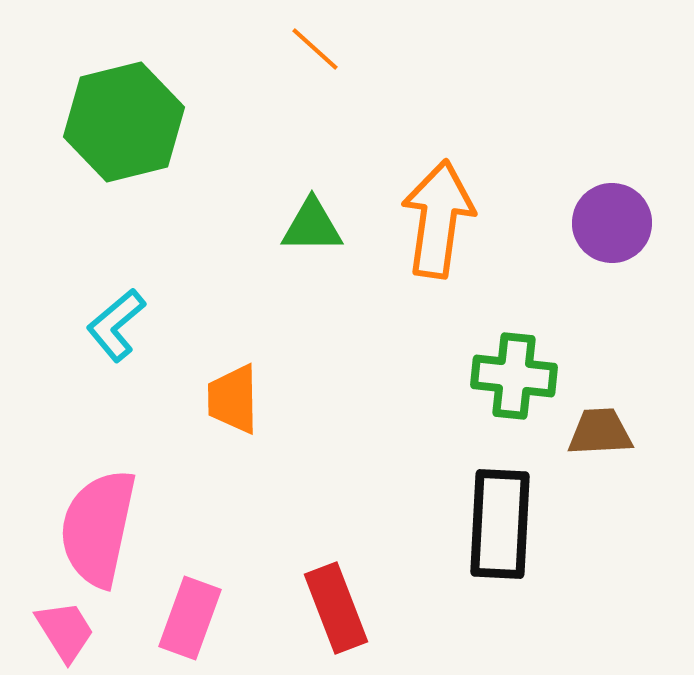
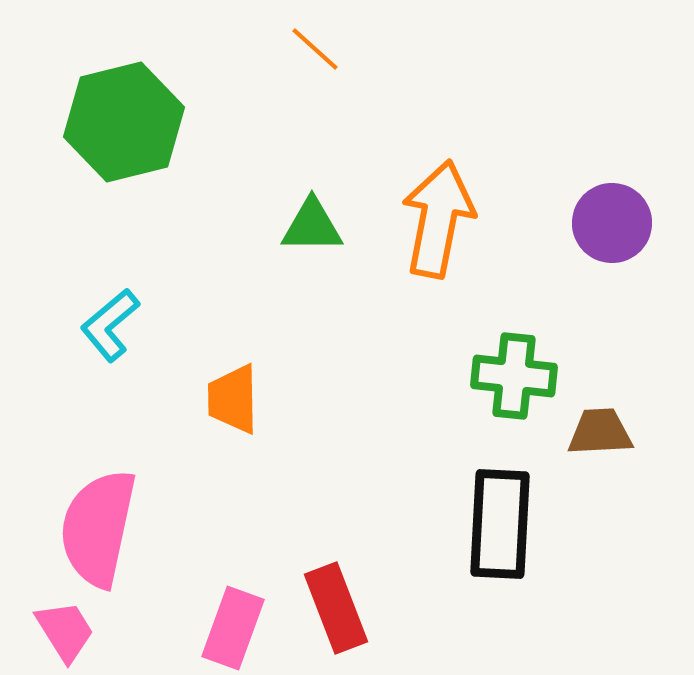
orange arrow: rotated 3 degrees clockwise
cyan L-shape: moved 6 px left
pink rectangle: moved 43 px right, 10 px down
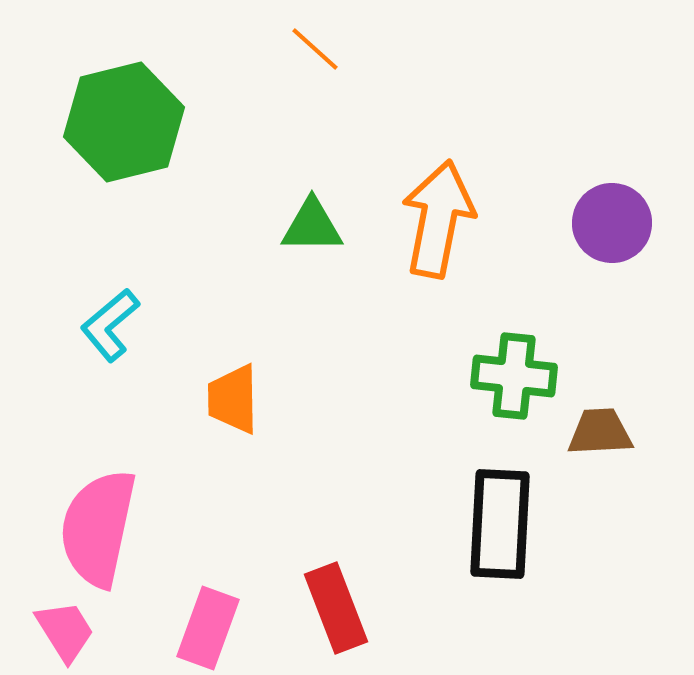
pink rectangle: moved 25 px left
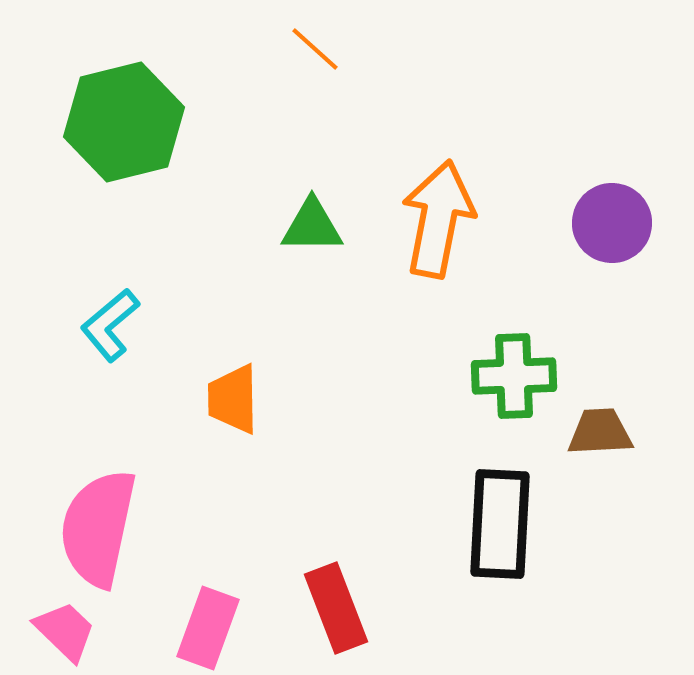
green cross: rotated 8 degrees counterclockwise
pink trapezoid: rotated 14 degrees counterclockwise
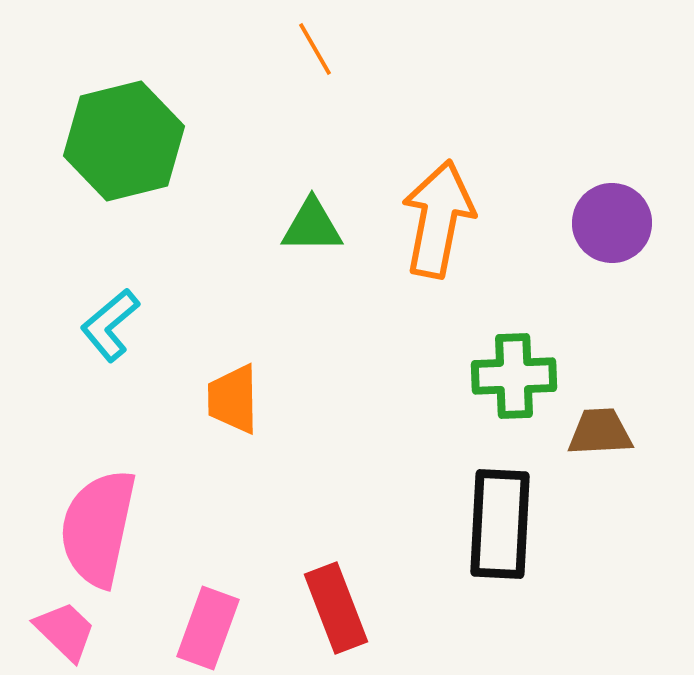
orange line: rotated 18 degrees clockwise
green hexagon: moved 19 px down
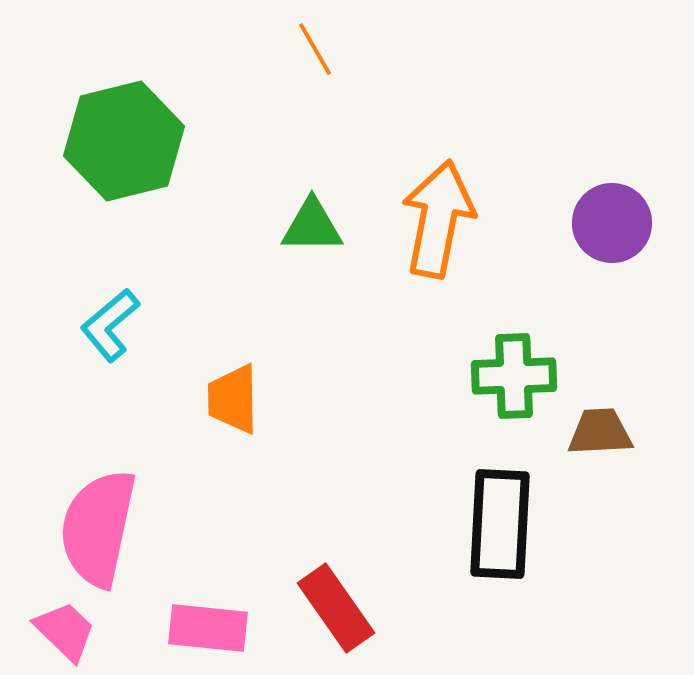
red rectangle: rotated 14 degrees counterclockwise
pink rectangle: rotated 76 degrees clockwise
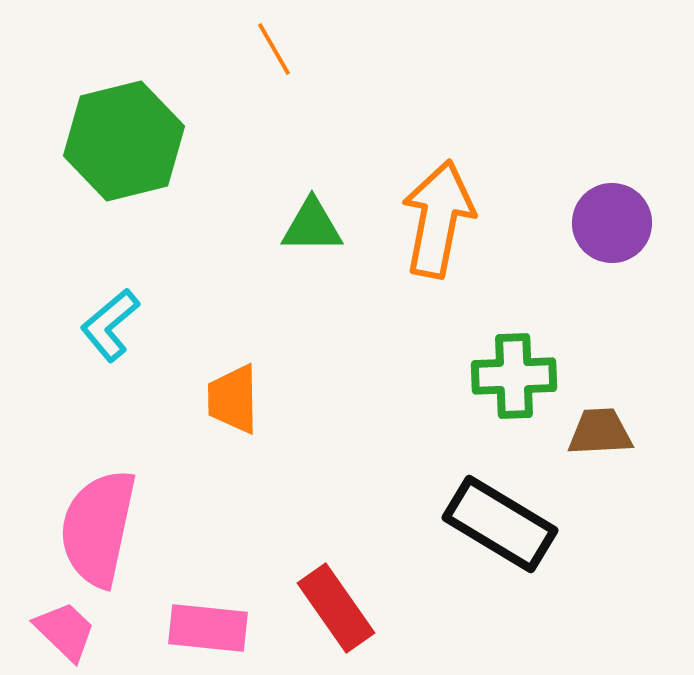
orange line: moved 41 px left
black rectangle: rotated 62 degrees counterclockwise
